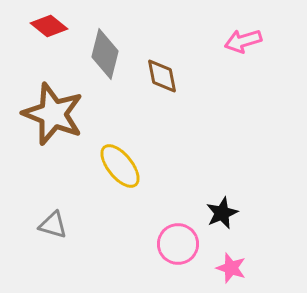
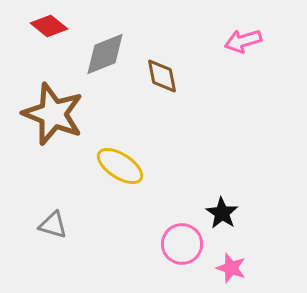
gray diamond: rotated 54 degrees clockwise
yellow ellipse: rotated 18 degrees counterclockwise
black star: rotated 16 degrees counterclockwise
pink circle: moved 4 px right
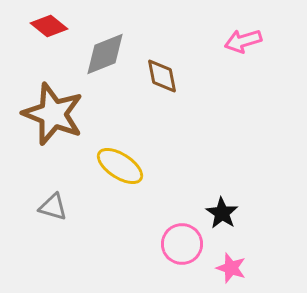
gray triangle: moved 18 px up
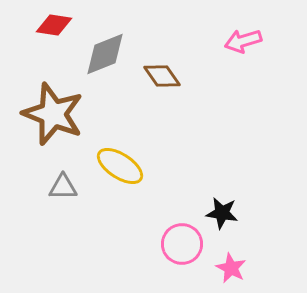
red diamond: moved 5 px right, 1 px up; rotated 30 degrees counterclockwise
brown diamond: rotated 24 degrees counterclockwise
gray triangle: moved 10 px right, 20 px up; rotated 16 degrees counterclockwise
black star: rotated 24 degrees counterclockwise
pink star: rotated 8 degrees clockwise
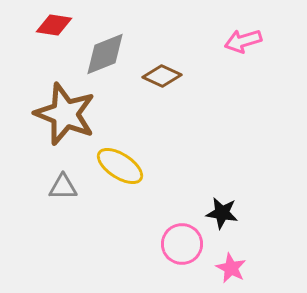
brown diamond: rotated 30 degrees counterclockwise
brown star: moved 12 px right
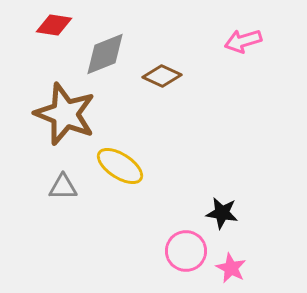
pink circle: moved 4 px right, 7 px down
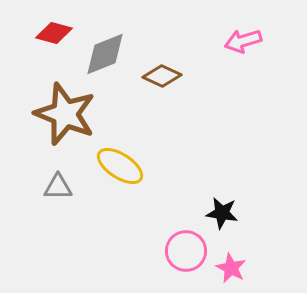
red diamond: moved 8 px down; rotated 6 degrees clockwise
gray triangle: moved 5 px left
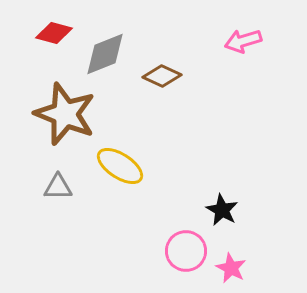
black star: moved 3 px up; rotated 20 degrees clockwise
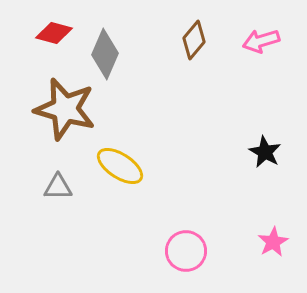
pink arrow: moved 18 px right
gray diamond: rotated 45 degrees counterclockwise
brown diamond: moved 32 px right, 36 px up; rotated 75 degrees counterclockwise
brown star: moved 5 px up; rotated 6 degrees counterclockwise
black star: moved 43 px right, 58 px up
pink star: moved 42 px right, 26 px up; rotated 16 degrees clockwise
